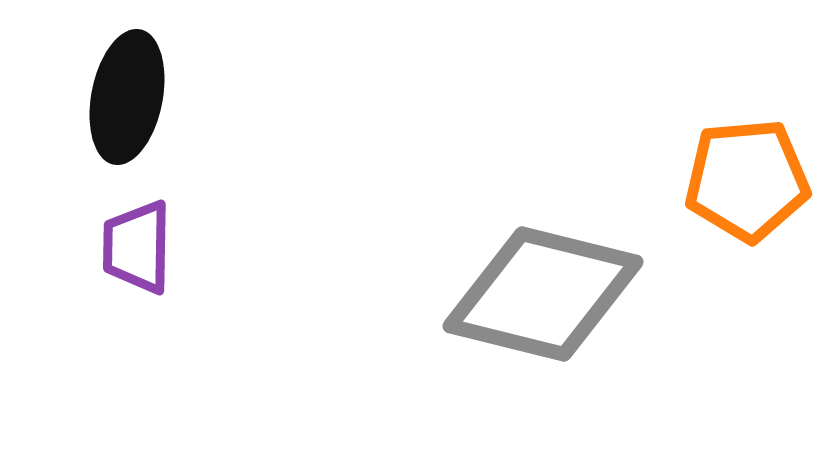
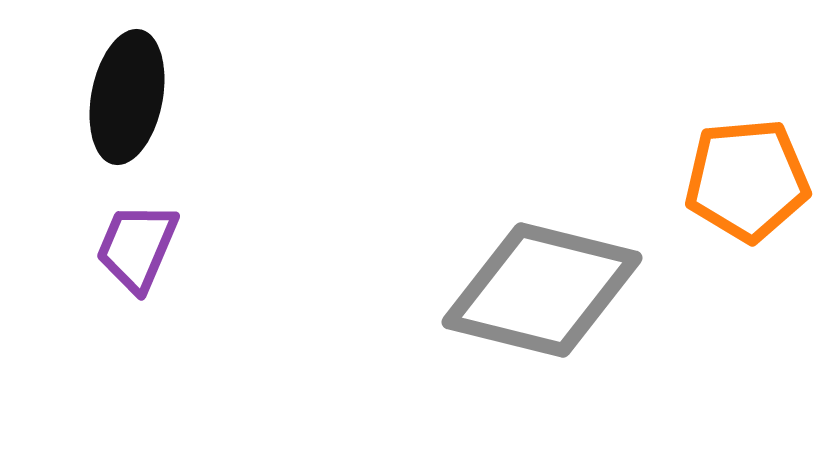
purple trapezoid: rotated 22 degrees clockwise
gray diamond: moved 1 px left, 4 px up
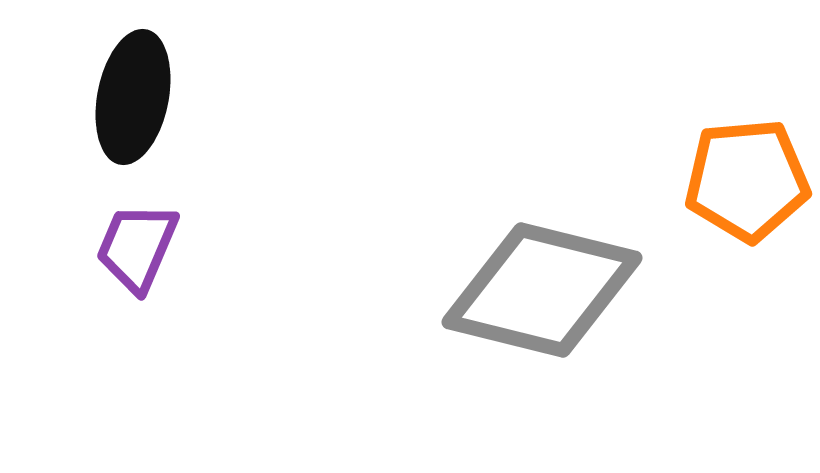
black ellipse: moved 6 px right
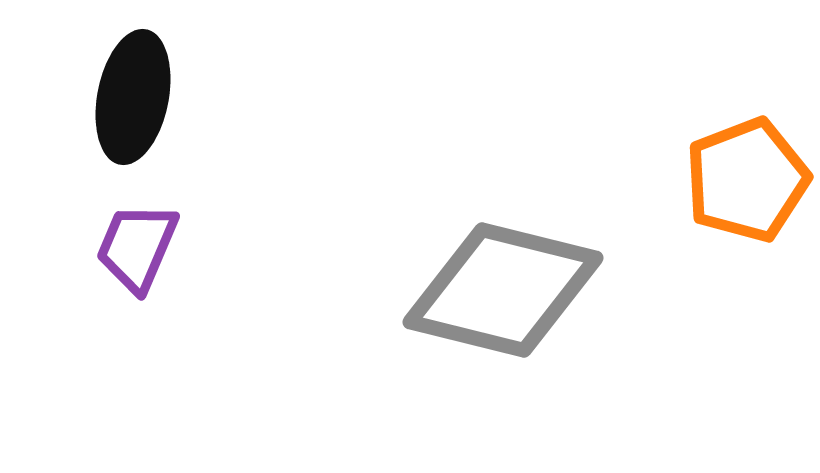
orange pentagon: rotated 16 degrees counterclockwise
gray diamond: moved 39 px left
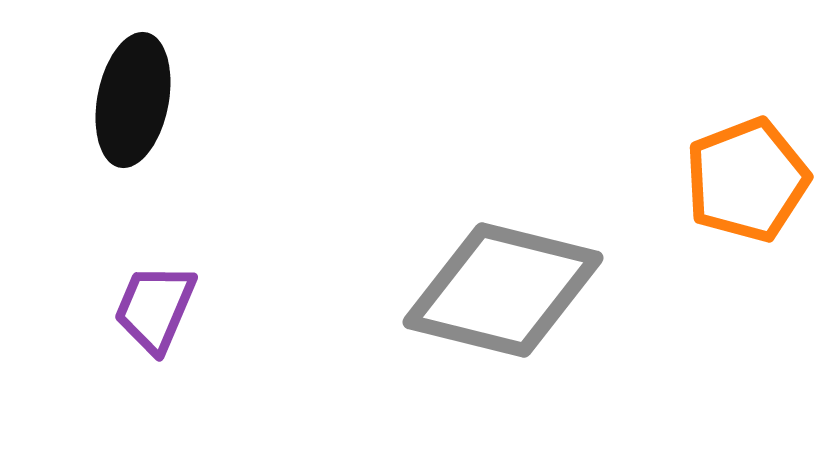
black ellipse: moved 3 px down
purple trapezoid: moved 18 px right, 61 px down
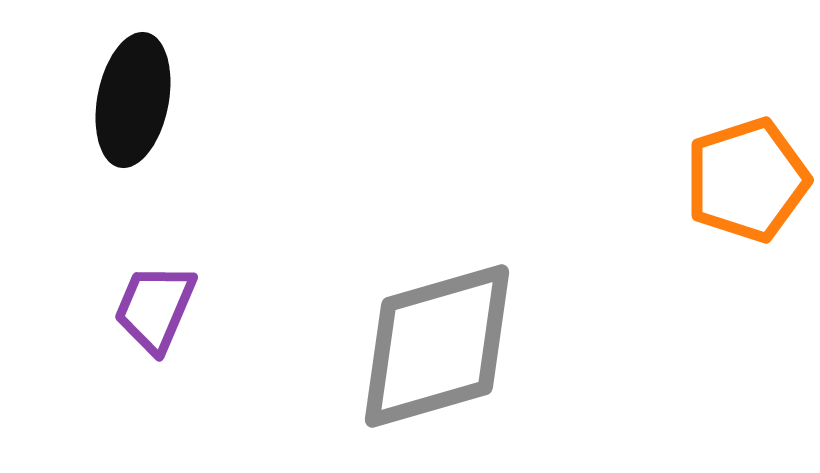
orange pentagon: rotated 3 degrees clockwise
gray diamond: moved 66 px left, 56 px down; rotated 30 degrees counterclockwise
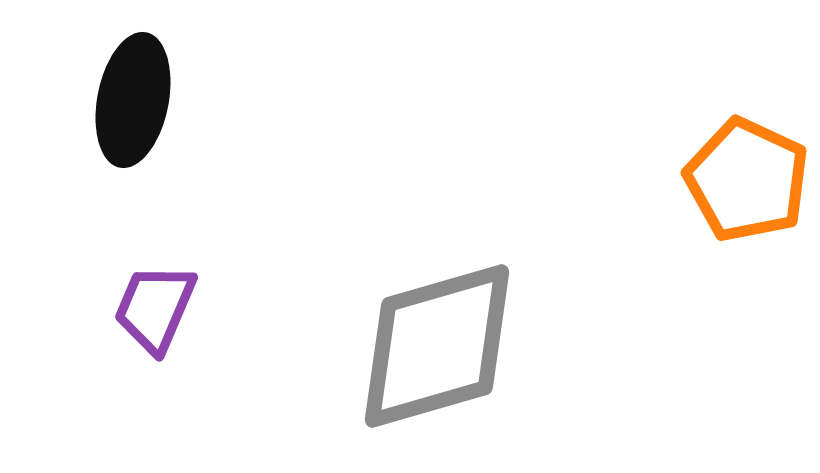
orange pentagon: rotated 29 degrees counterclockwise
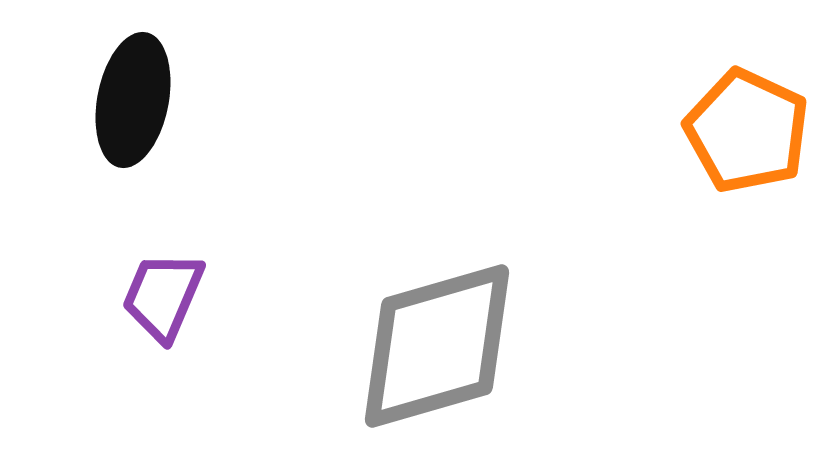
orange pentagon: moved 49 px up
purple trapezoid: moved 8 px right, 12 px up
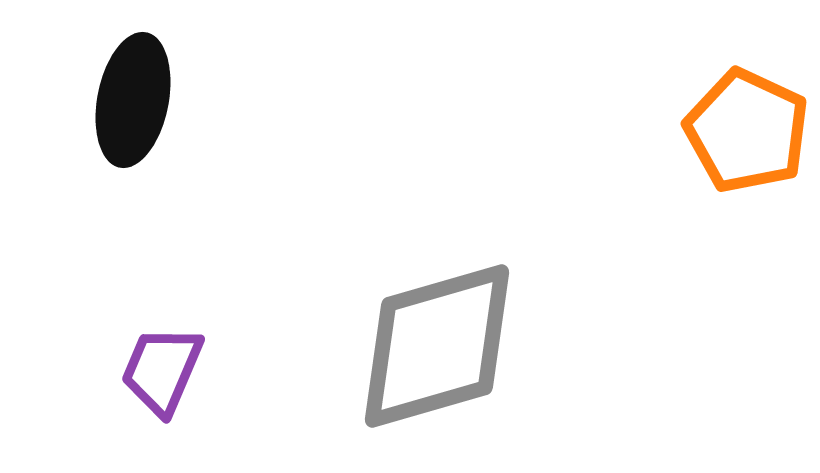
purple trapezoid: moved 1 px left, 74 px down
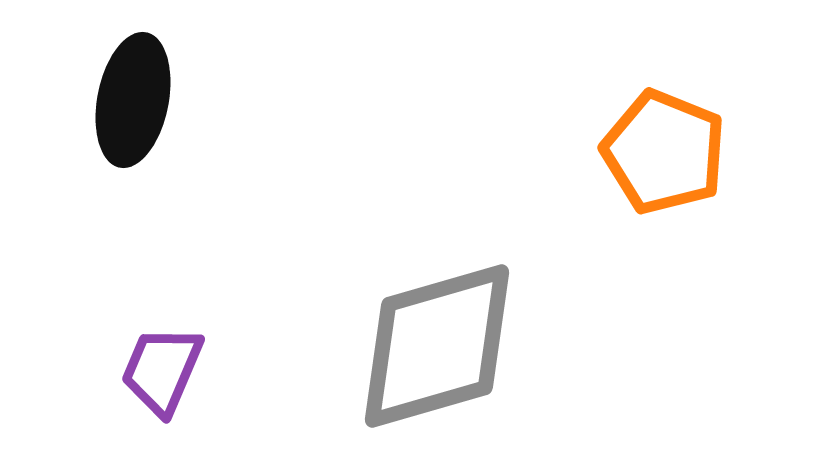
orange pentagon: moved 83 px left, 21 px down; rotated 3 degrees counterclockwise
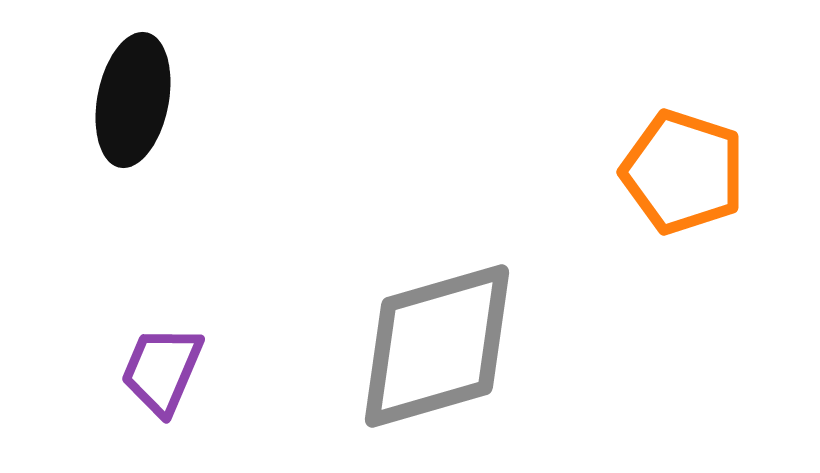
orange pentagon: moved 19 px right, 20 px down; rotated 4 degrees counterclockwise
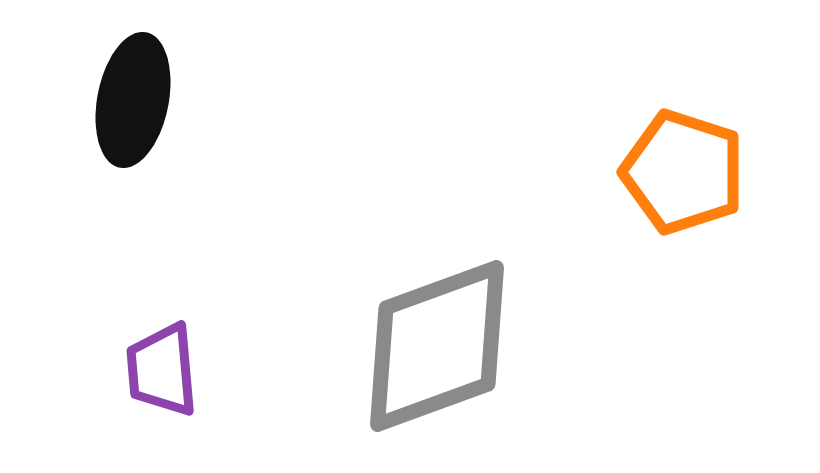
gray diamond: rotated 4 degrees counterclockwise
purple trapezoid: rotated 28 degrees counterclockwise
